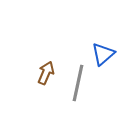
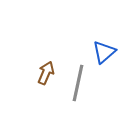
blue triangle: moved 1 px right, 2 px up
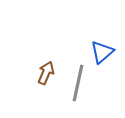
blue triangle: moved 2 px left
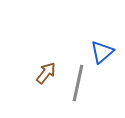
brown arrow: rotated 15 degrees clockwise
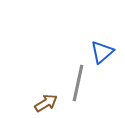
brown arrow: moved 30 px down; rotated 20 degrees clockwise
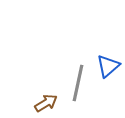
blue triangle: moved 6 px right, 14 px down
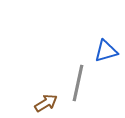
blue triangle: moved 2 px left, 15 px up; rotated 25 degrees clockwise
